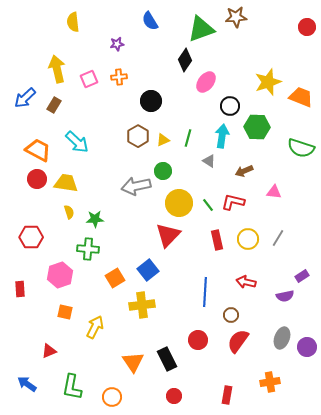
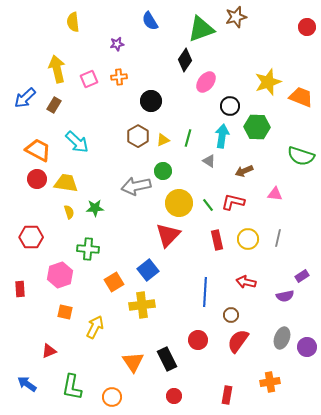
brown star at (236, 17): rotated 10 degrees counterclockwise
green semicircle at (301, 148): moved 8 px down
pink triangle at (274, 192): moved 1 px right, 2 px down
green star at (95, 219): moved 11 px up
gray line at (278, 238): rotated 18 degrees counterclockwise
orange square at (115, 278): moved 1 px left, 4 px down
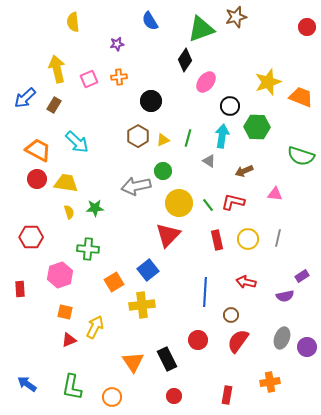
red triangle at (49, 351): moved 20 px right, 11 px up
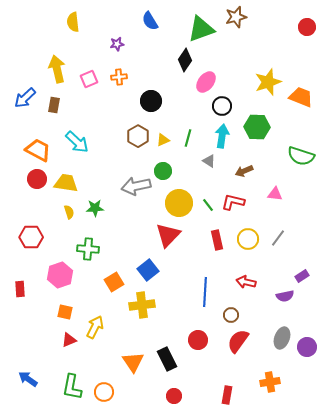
brown rectangle at (54, 105): rotated 21 degrees counterclockwise
black circle at (230, 106): moved 8 px left
gray line at (278, 238): rotated 24 degrees clockwise
blue arrow at (27, 384): moved 1 px right, 5 px up
orange circle at (112, 397): moved 8 px left, 5 px up
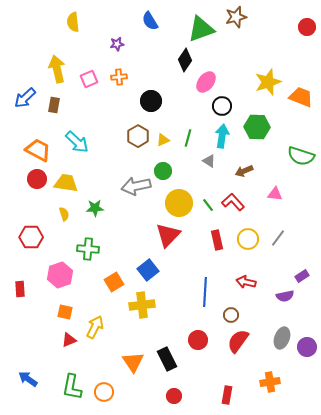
red L-shape at (233, 202): rotated 35 degrees clockwise
yellow semicircle at (69, 212): moved 5 px left, 2 px down
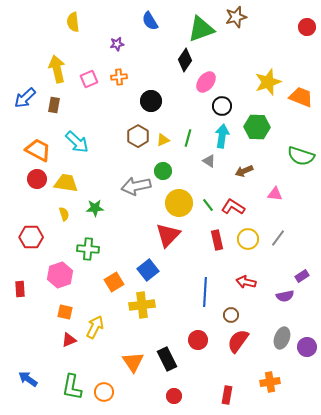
red L-shape at (233, 202): moved 5 px down; rotated 15 degrees counterclockwise
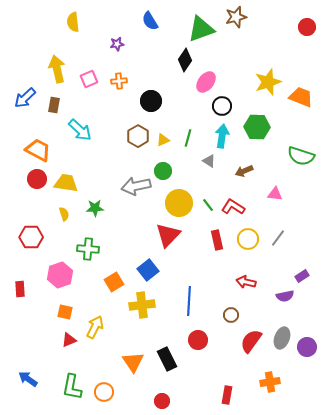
orange cross at (119, 77): moved 4 px down
cyan arrow at (77, 142): moved 3 px right, 12 px up
blue line at (205, 292): moved 16 px left, 9 px down
red semicircle at (238, 341): moved 13 px right
red circle at (174, 396): moved 12 px left, 5 px down
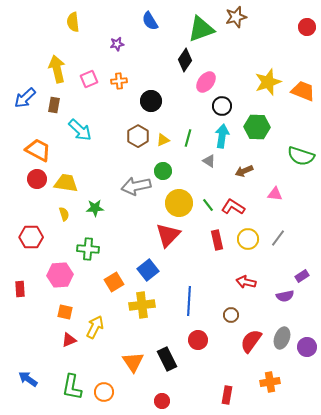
orange trapezoid at (301, 97): moved 2 px right, 6 px up
pink hexagon at (60, 275): rotated 15 degrees clockwise
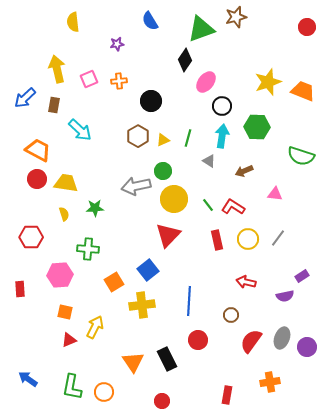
yellow circle at (179, 203): moved 5 px left, 4 px up
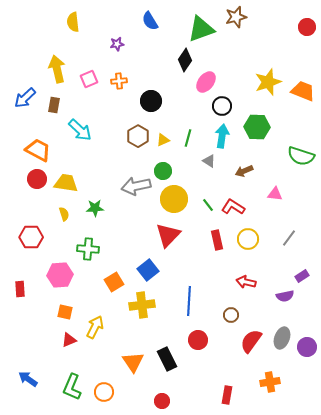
gray line at (278, 238): moved 11 px right
green L-shape at (72, 387): rotated 12 degrees clockwise
